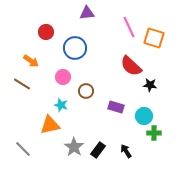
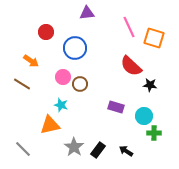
brown circle: moved 6 px left, 7 px up
black arrow: rotated 24 degrees counterclockwise
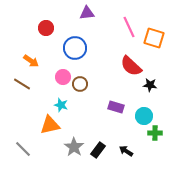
red circle: moved 4 px up
green cross: moved 1 px right
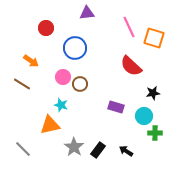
black star: moved 3 px right, 8 px down; rotated 16 degrees counterclockwise
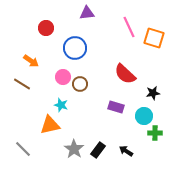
red semicircle: moved 6 px left, 8 px down
gray star: moved 2 px down
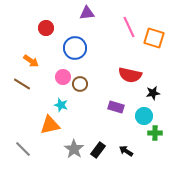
red semicircle: moved 5 px right, 1 px down; rotated 30 degrees counterclockwise
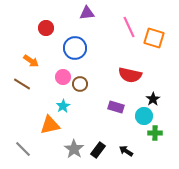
black star: moved 6 px down; rotated 24 degrees counterclockwise
cyan star: moved 2 px right, 1 px down; rotated 24 degrees clockwise
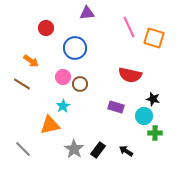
black star: rotated 24 degrees counterclockwise
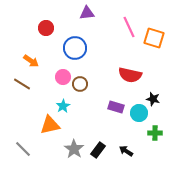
cyan circle: moved 5 px left, 3 px up
